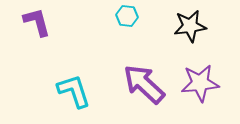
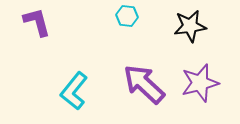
purple star: rotated 9 degrees counterclockwise
cyan L-shape: rotated 123 degrees counterclockwise
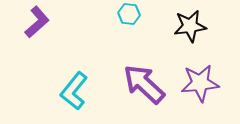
cyan hexagon: moved 2 px right, 2 px up
purple L-shape: rotated 64 degrees clockwise
purple star: rotated 9 degrees clockwise
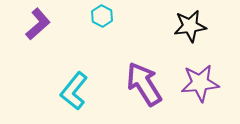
cyan hexagon: moved 27 px left, 2 px down; rotated 20 degrees clockwise
purple L-shape: moved 1 px right, 2 px down
purple arrow: rotated 15 degrees clockwise
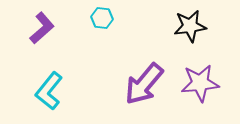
cyan hexagon: moved 2 px down; rotated 20 degrees counterclockwise
purple L-shape: moved 4 px right, 4 px down
purple arrow: rotated 108 degrees counterclockwise
cyan L-shape: moved 25 px left
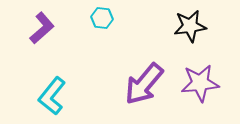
cyan L-shape: moved 3 px right, 5 px down
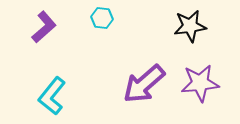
purple L-shape: moved 2 px right, 1 px up
purple arrow: rotated 9 degrees clockwise
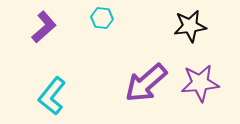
purple arrow: moved 2 px right, 1 px up
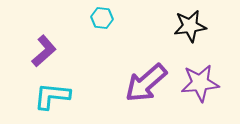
purple L-shape: moved 24 px down
cyan L-shape: rotated 57 degrees clockwise
